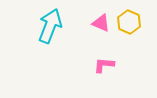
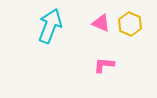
yellow hexagon: moved 1 px right, 2 px down
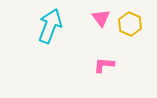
pink triangle: moved 5 px up; rotated 30 degrees clockwise
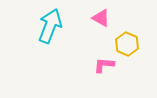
pink triangle: rotated 24 degrees counterclockwise
yellow hexagon: moved 3 px left, 20 px down
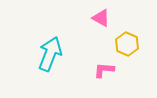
cyan arrow: moved 28 px down
pink L-shape: moved 5 px down
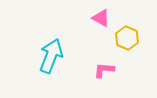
yellow hexagon: moved 6 px up
cyan arrow: moved 1 px right, 2 px down
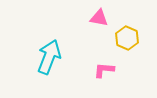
pink triangle: moved 2 px left; rotated 18 degrees counterclockwise
cyan arrow: moved 2 px left, 1 px down
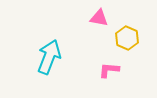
pink L-shape: moved 5 px right
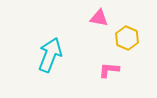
cyan arrow: moved 1 px right, 2 px up
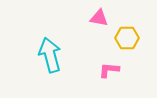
yellow hexagon: rotated 25 degrees counterclockwise
cyan arrow: rotated 36 degrees counterclockwise
